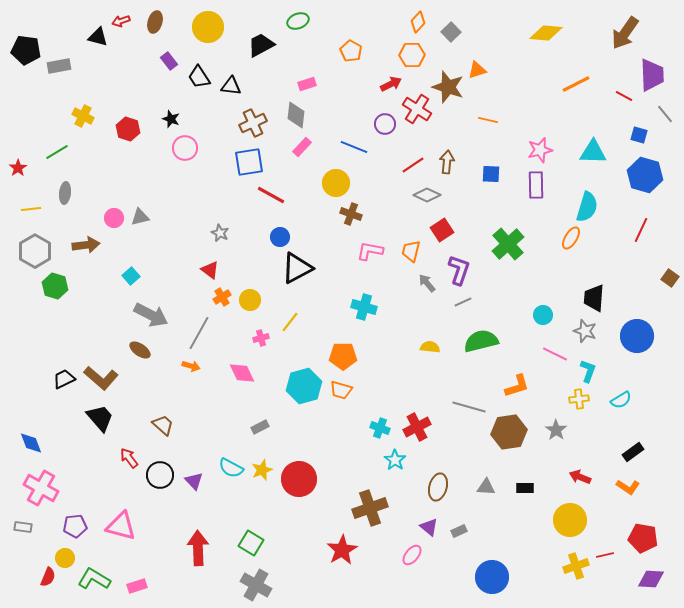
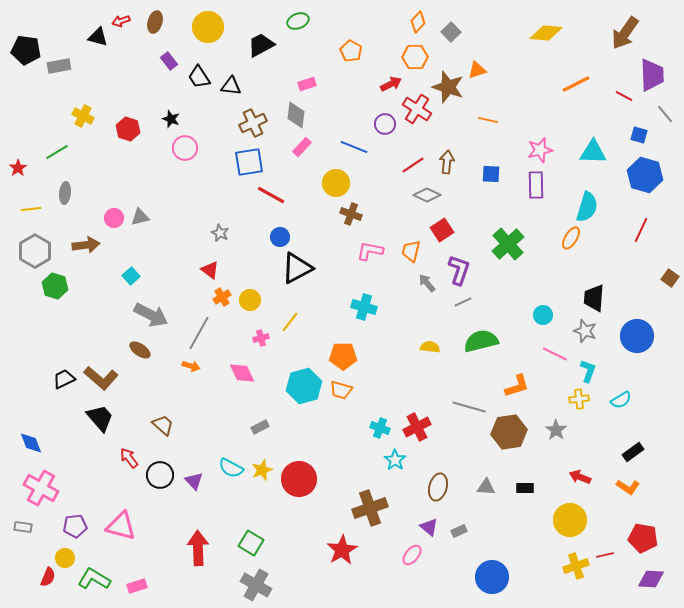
orange hexagon at (412, 55): moved 3 px right, 2 px down
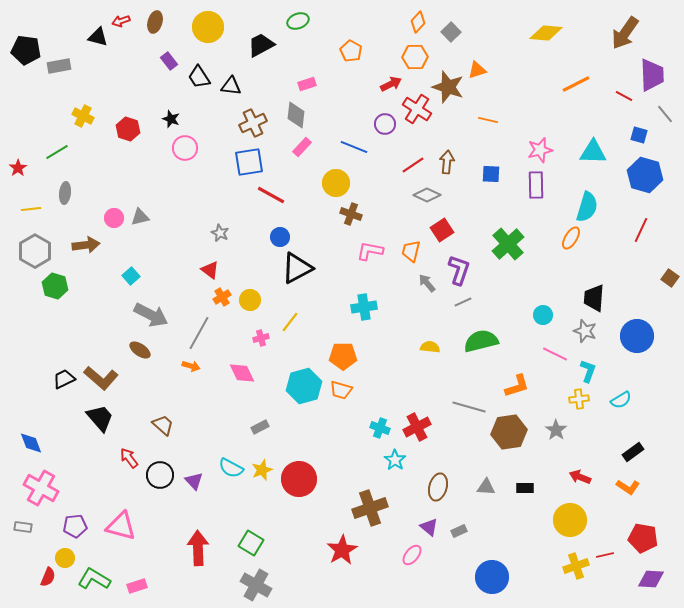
cyan cross at (364, 307): rotated 25 degrees counterclockwise
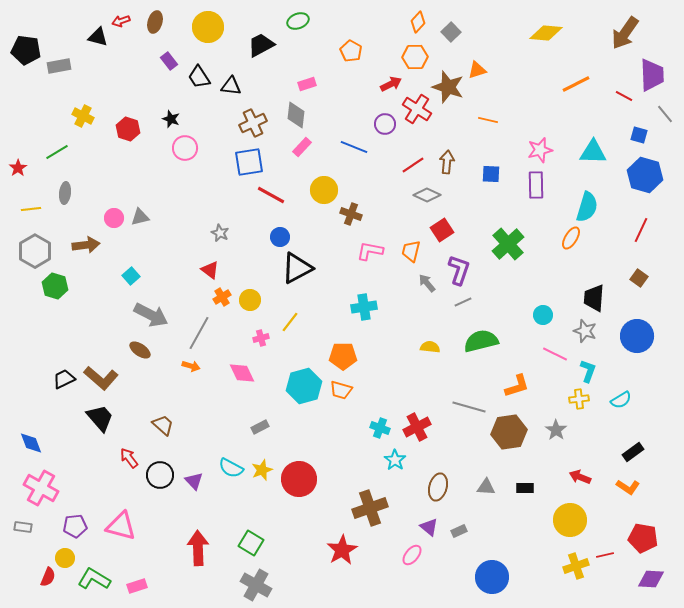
yellow circle at (336, 183): moved 12 px left, 7 px down
brown square at (670, 278): moved 31 px left
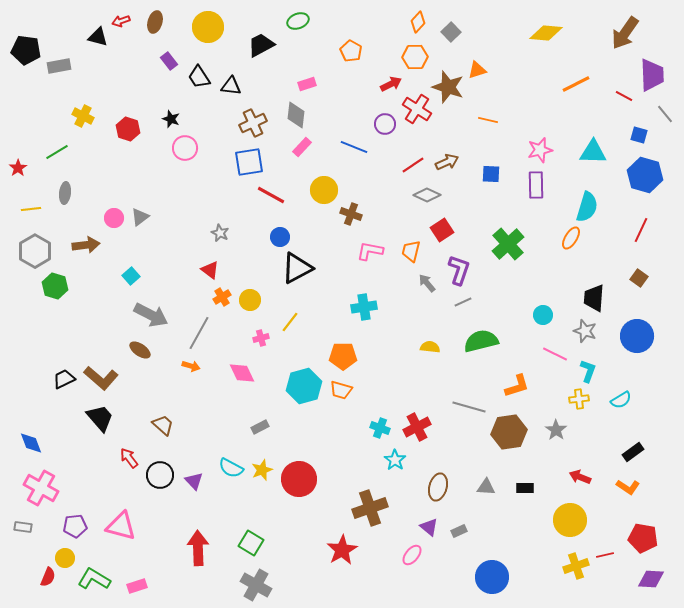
brown arrow at (447, 162): rotated 60 degrees clockwise
gray triangle at (140, 217): rotated 24 degrees counterclockwise
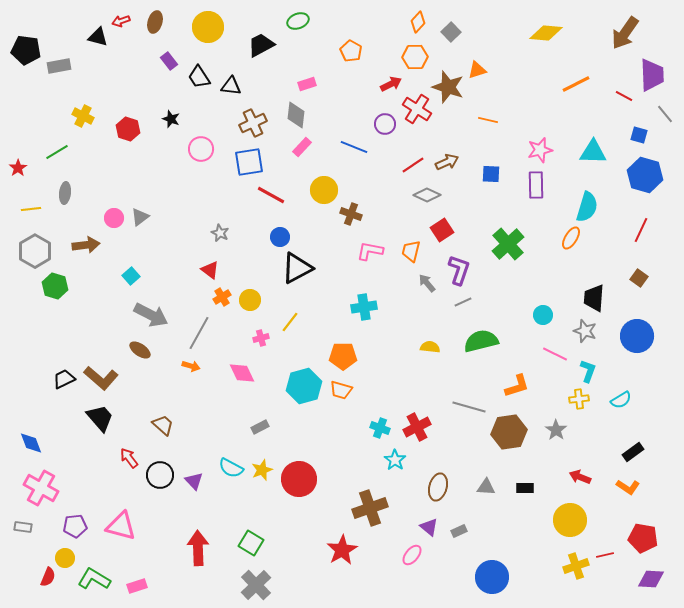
pink circle at (185, 148): moved 16 px right, 1 px down
gray cross at (256, 585): rotated 16 degrees clockwise
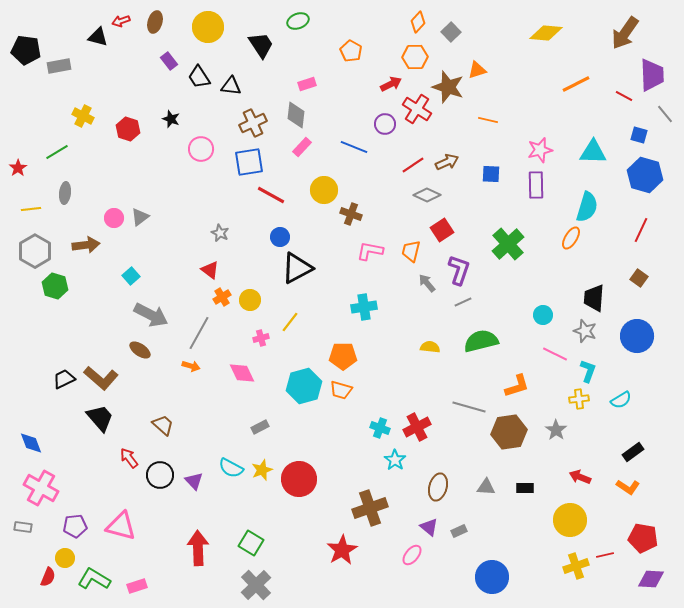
black trapezoid at (261, 45): rotated 84 degrees clockwise
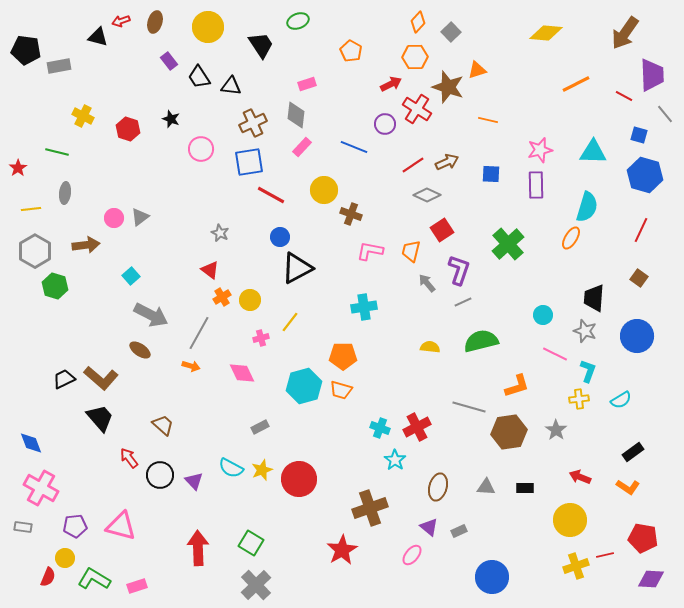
green line at (57, 152): rotated 45 degrees clockwise
